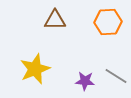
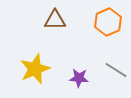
orange hexagon: rotated 20 degrees counterclockwise
gray line: moved 6 px up
purple star: moved 6 px left, 3 px up
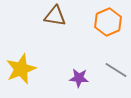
brown triangle: moved 4 px up; rotated 10 degrees clockwise
yellow star: moved 14 px left
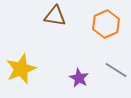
orange hexagon: moved 2 px left, 2 px down
purple star: rotated 24 degrees clockwise
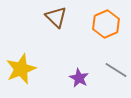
brown triangle: moved 1 px right, 1 px down; rotated 35 degrees clockwise
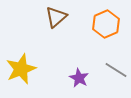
brown triangle: rotated 35 degrees clockwise
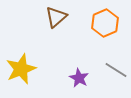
orange hexagon: moved 1 px left, 1 px up
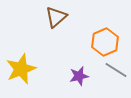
orange hexagon: moved 19 px down
purple star: moved 2 px up; rotated 30 degrees clockwise
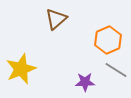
brown triangle: moved 2 px down
orange hexagon: moved 3 px right, 2 px up
purple star: moved 6 px right, 6 px down; rotated 12 degrees clockwise
